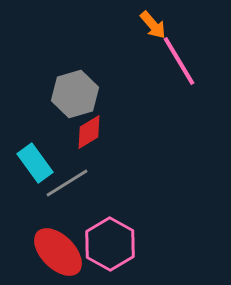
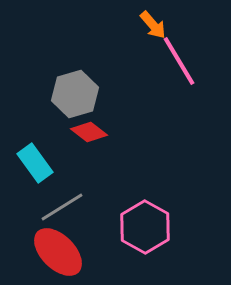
red diamond: rotated 69 degrees clockwise
gray line: moved 5 px left, 24 px down
pink hexagon: moved 35 px right, 17 px up
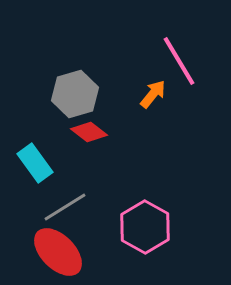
orange arrow: moved 69 px down; rotated 100 degrees counterclockwise
gray line: moved 3 px right
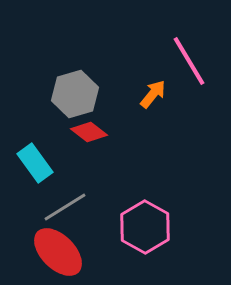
pink line: moved 10 px right
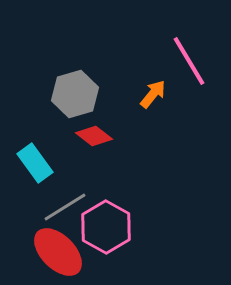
red diamond: moved 5 px right, 4 px down
pink hexagon: moved 39 px left
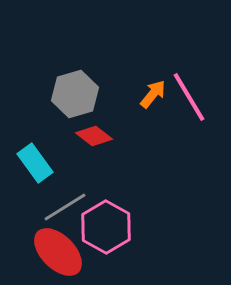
pink line: moved 36 px down
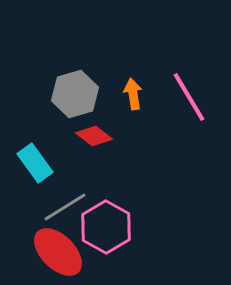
orange arrow: moved 20 px left; rotated 48 degrees counterclockwise
